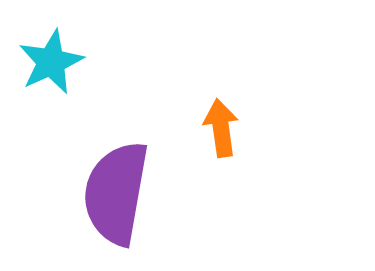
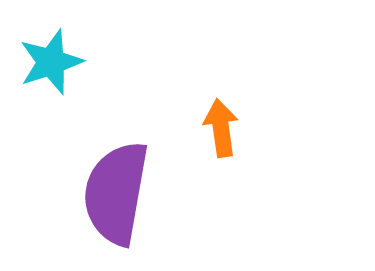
cyan star: rotated 6 degrees clockwise
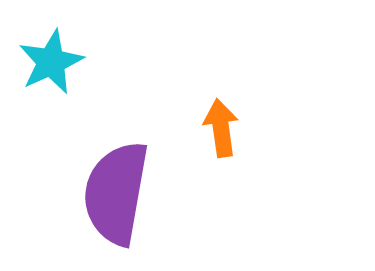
cyan star: rotated 6 degrees counterclockwise
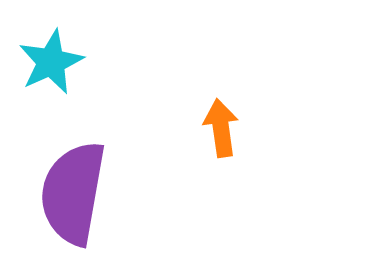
purple semicircle: moved 43 px left
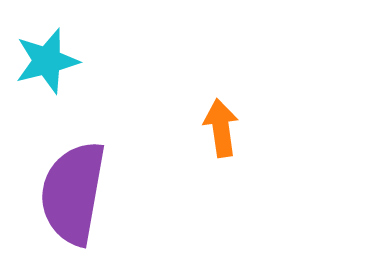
cyan star: moved 4 px left, 1 px up; rotated 10 degrees clockwise
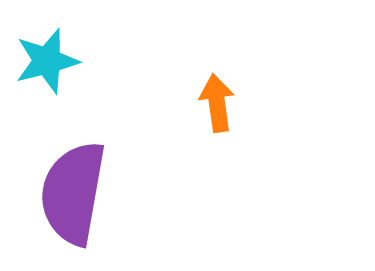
orange arrow: moved 4 px left, 25 px up
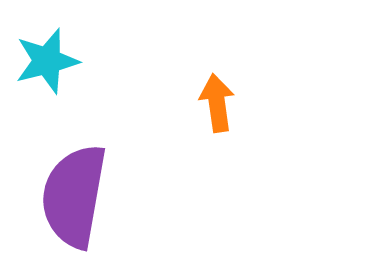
purple semicircle: moved 1 px right, 3 px down
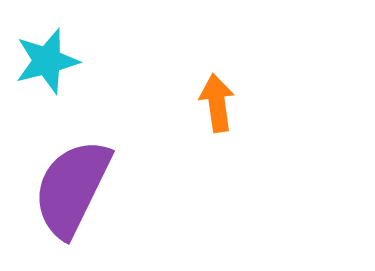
purple semicircle: moved 2 px left, 8 px up; rotated 16 degrees clockwise
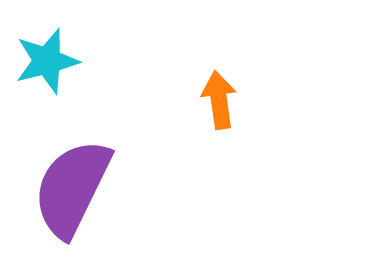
orange arrow: moved 2 px right, 3 px up
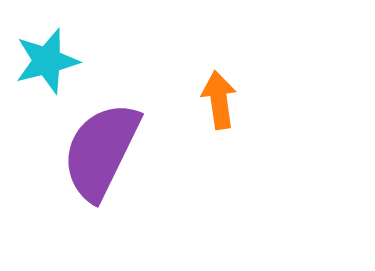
purple semicircle: moved 29 px right, 37 px up
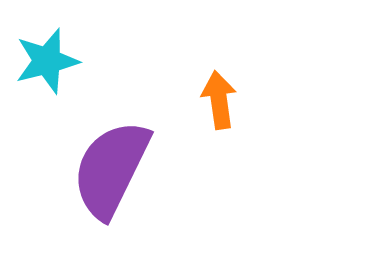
purple semicircle: moved 10 px right, 18 px down
